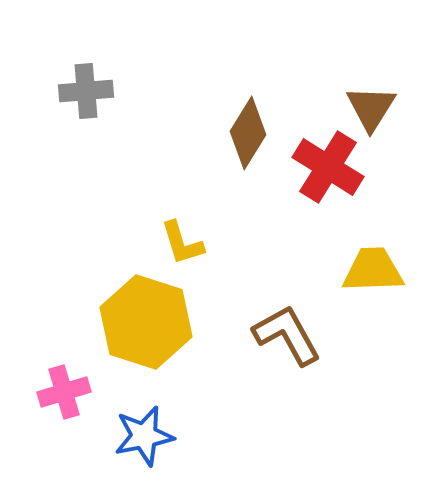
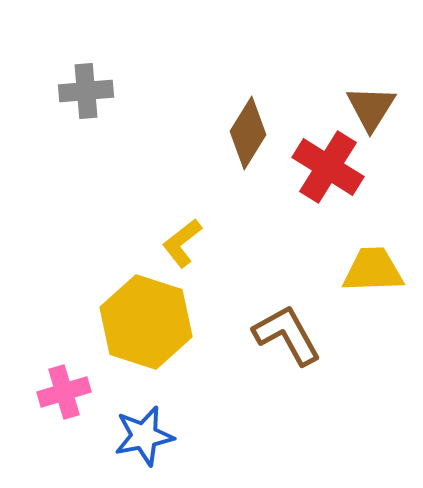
yellow L-shape: rotated 69 degrees clockwise
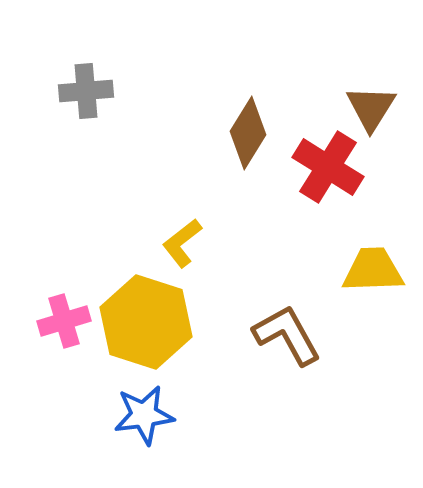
pink cross: moved 71 px up
blue star: moved 21 px up; rotated 4 degrees clockwise
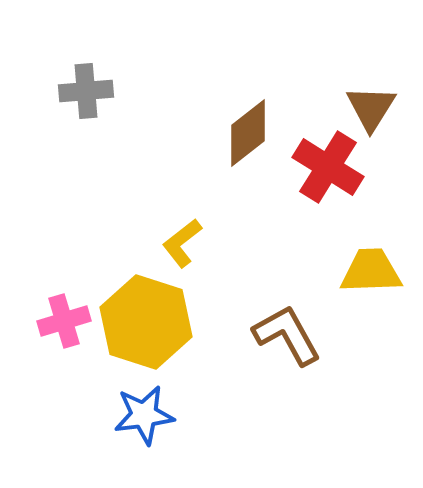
brown diamond: rotated 20 degrees clockwise
yellow trapezoid: moved 2 px left, 1 px down
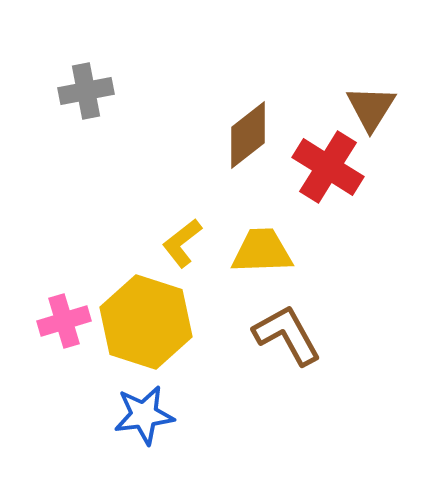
gray cross: rotated 6 degrees counterclockwise
brown diamond: moved 2 px down
yellow trapezoid: moved 109 px left, 20 px up
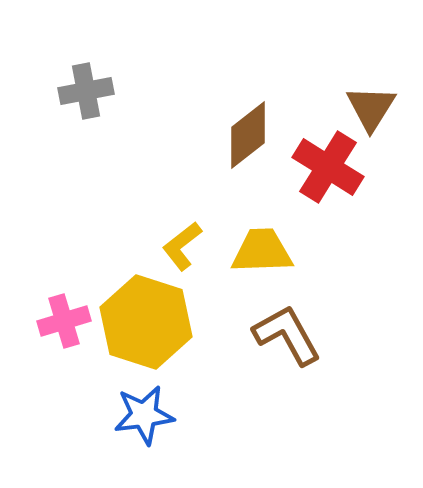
yellow L-shape: moved 3 px down
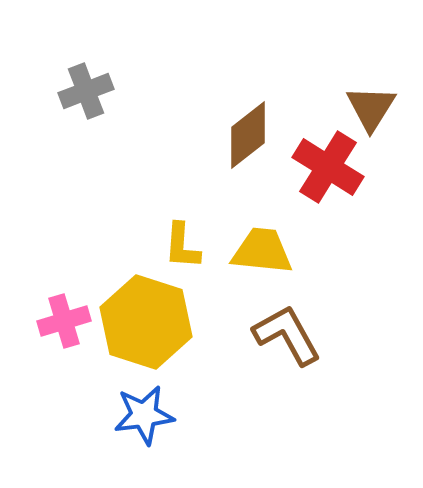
gray cross: rotated 10 degrees counterclockwise
yellow L-shape: rotated 48 degrees counterclockwise
yellow trapezoid: rotated 8 degrees clockwise
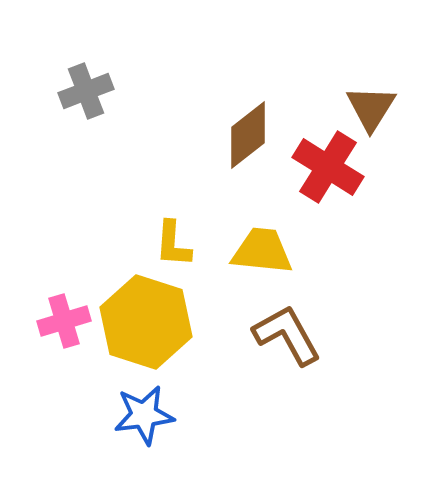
yellow L-shape: moved 9 px left, 2 px up
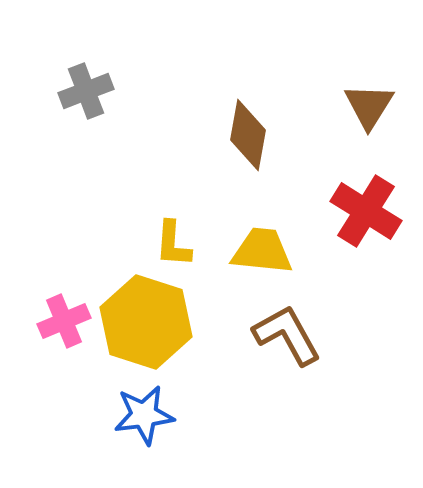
brown triangle: moved 2 px left, 2 px up
brown diamond: rotated 42 degrees counterclockwise
red cross: moved 38 px right, 44 px down
pink cross: rotated 6 degrees counterclockwise
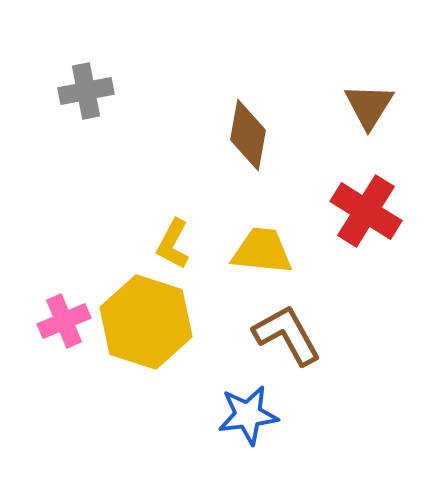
gray cross: rotated 10 degrees clockwise
yellow L-shape: rotated 24 degrees clockwise
blue star: moved 104 px right
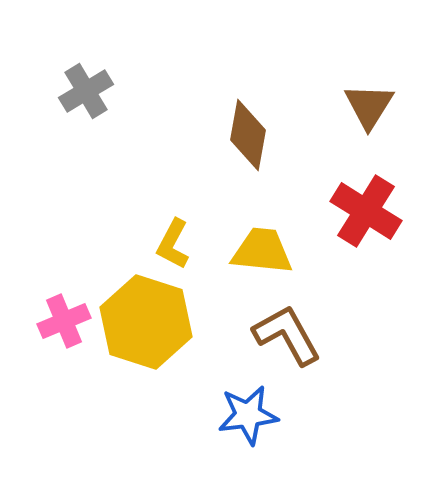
gray cross: rotated 20 degrees counterclockwise
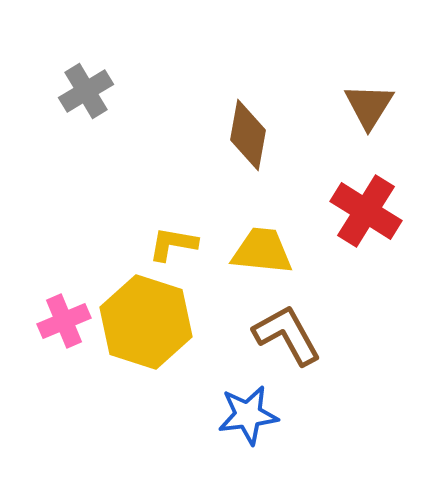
yellow L-shape: rotated 72 degrees clockwise
